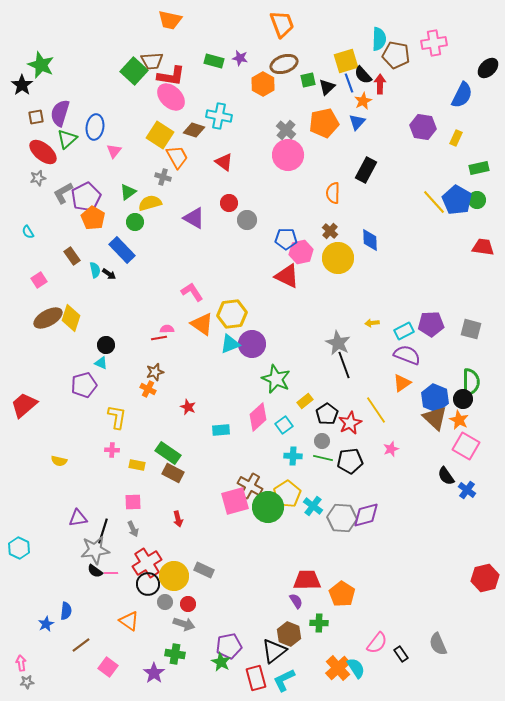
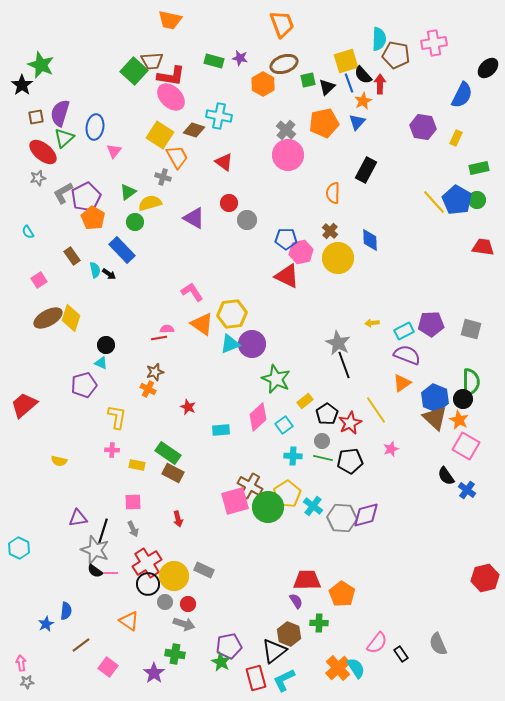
green triangle at (67, 139): moved 3 px left, 1 px up
gray star at (95, 550): rotated 28 degrees clockwise
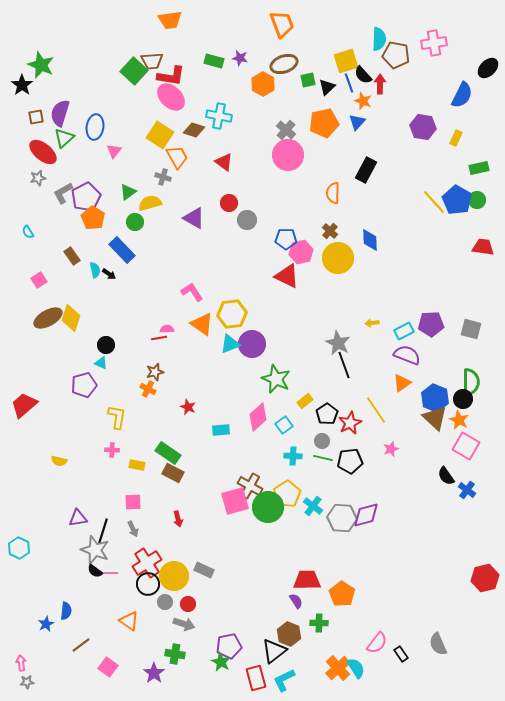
orange trapezoid at (170, 20): rotated 20 degrees counterclockwise
orange star at (363, 101): rotated 24 degrees counterclockwise
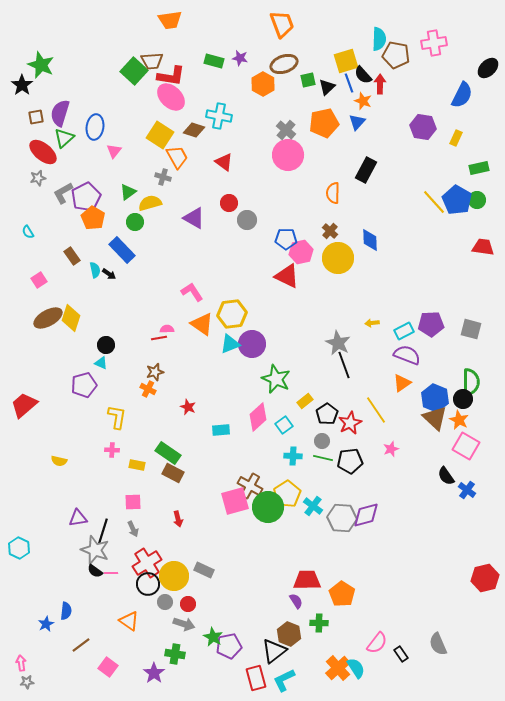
green star at (221, 662): moved 8 px left, 25 px up
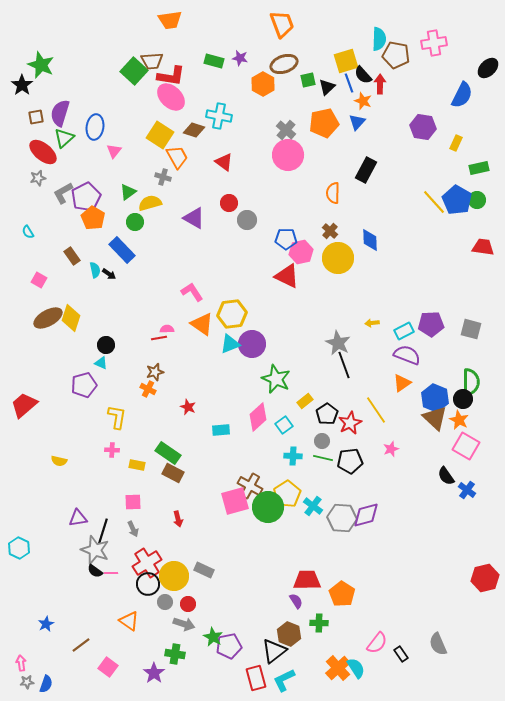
yellow rectangle at (456, 138): moved 5 px down
pink square at (39, 280): rotated 28 degrees counterclockwise
blue semicircle at (66, 611): moved 20 px left, 73 px down; rotated 12 degrees clockwise
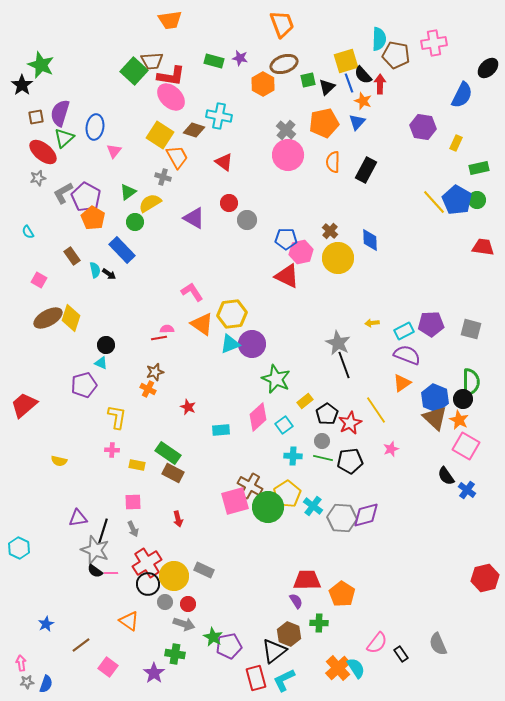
orange semicircle at (333, 193): moved 31 px up
purple pentagon at (86, 197): rotated 16 degrees counterclockwise
yellow semicircle at (150, 203): rotated 15 degrees counterclockwise
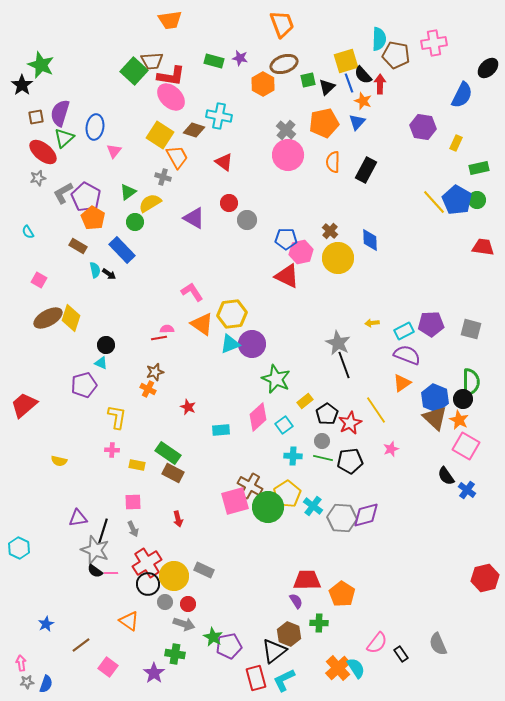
brown rectangle at (72, 256): moved 6 px right, 10 px up; rotated 24 degrees counterclockwise
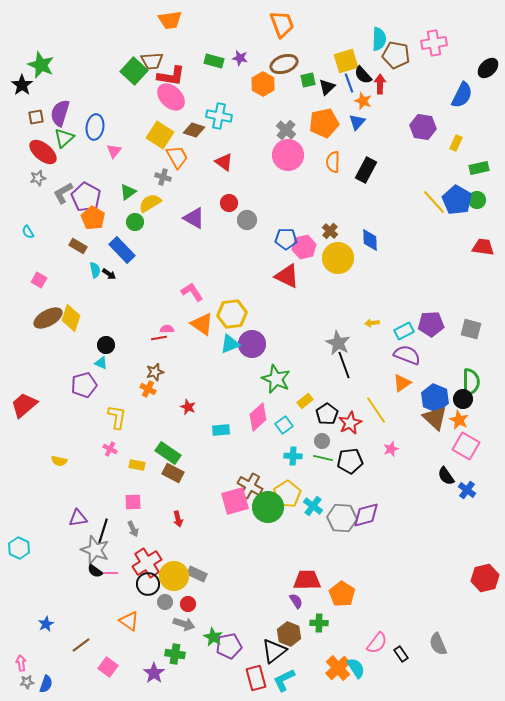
pink hexagon at (301, 252): moved 3 px right, 5 px up
pink cross at (112, 450): moved 2 px left, 1 px up; rotated 24 degrees clockwise
gray rectangle at (204, 570): moved 7 px left, 4 px down
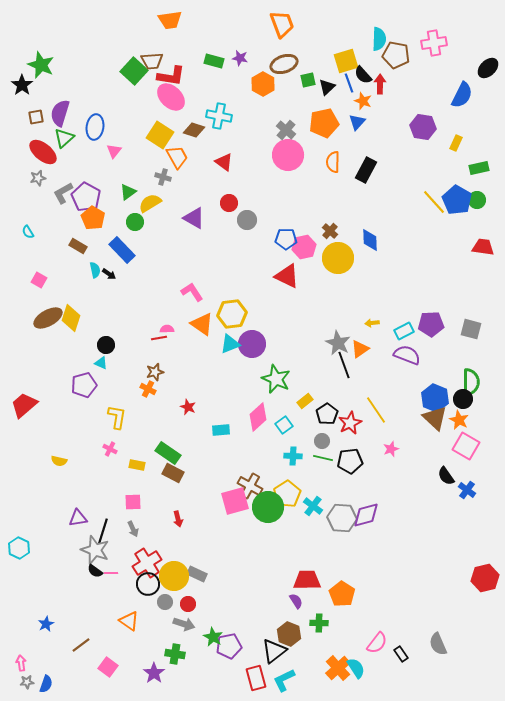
orange triangle at (402, 383): moved 42 px left, 34 px up
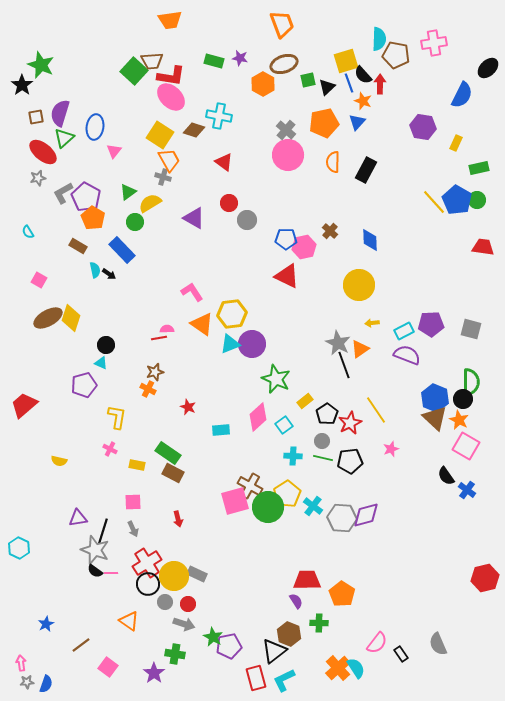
orange trapezoid at (177, 157): moved 8 px left, 3 px down
yellow circle at (338, 258): moved 21 px right, 27 px down
